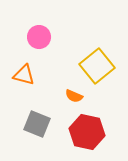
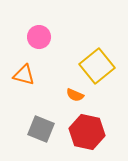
orange semicircle: moved 1 px right, 1 px up
gray square: moved 4 px right, 5 px down
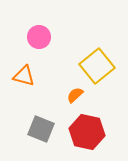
orange triangle: moved 1 px down
orange semicircle: rotated 114 degrees clockwise
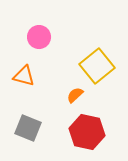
gray square: moved 13 px left, 1 px up
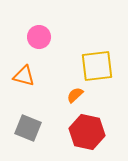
yellow square: rotated 32 degrees clockwise
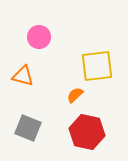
orange triangle: moved 1 px left
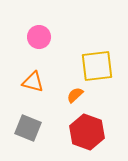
orange triangle: moved 10 px right, 6 px down
red hexagon: rotated 8 degrees clockwise
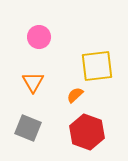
orange triangle: rotated 45 degrees clockwise
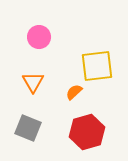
orange semicircle: moved 1 px left, 3 px up
red hexagon: rotated 24 degrees clockwise
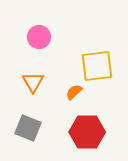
red hexagon: rotated 16 degrees clockwise
